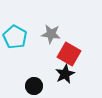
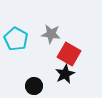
cyan pentagon: moved 1 px right, 2 px down
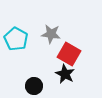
black star: rotated 18 degrees counterclockwise
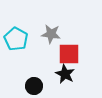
red square: rotated 30 degrees counterclockwise
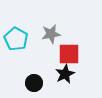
gray star: rotated 18 degrees counterclockwise
black star: rotated 18 degrees clockwise
black circle: moved 3 px up
